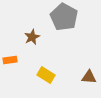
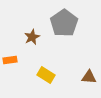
gray pentagon: moved 6 px down; rotated 8 degrees clockwise
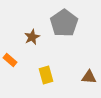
orange rectangle: rotated 48 degrees clockwise
yellow rectangle: rotated 42 degrees clockwise
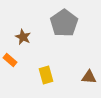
brown star: moved 9 px left; rotated 21 degrees counterclockwise
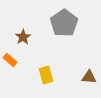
brown star: rotated 14 degrees clockwise
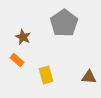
brown star: rotated 14 degrees counterclockwise
orange rectangle: moved 7 px right
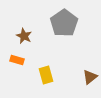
brown star: moved 1 px right, 1 px up
orange rectangle: rotated 24 degrees counterclockwise
brown triangle: moved 1 px right; rotated 42 degrees counterclockwise
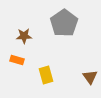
brown star: rotated 28 degrees counterclockwise
brown triangle: rotated 28 degrees counterclockwise
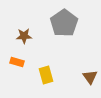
orange rectangle: moved 2 px down
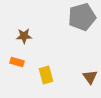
gray pentagon: moved 18 px right, 6 px up; rotated 20 degrees clockwise
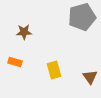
brown star: moved 4 px up
orange rectangle: moved 2 px left
yellow rectangle: moved 8 px right, 5 px up
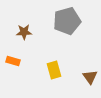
gray pentagon: moved 15 px left, 4 px down
orange rectangle: moved 2 px left, 1 px up
